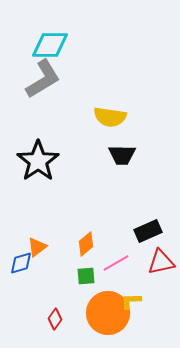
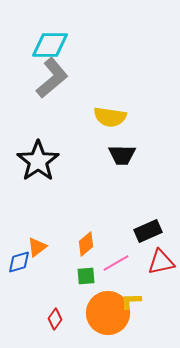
gray L-shape: moved 9 px right, 1 px up; rotated 9 degrees counterclockwise
blue diamond: moved 2 px left, 1 px up
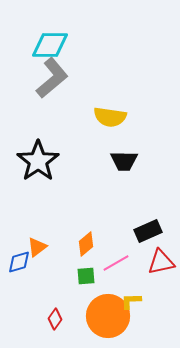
black trapezoid: moved 2 px right, 6 px down
orange circle: moved 3 px down
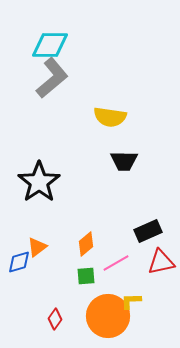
black star: moved 1 px right, 21 px down
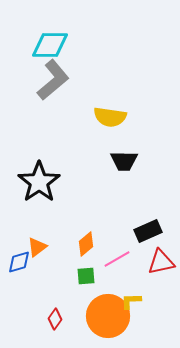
gray L-shape: moved 1 px right, 2 px down
pink line: moved 1 px right, 4 px up
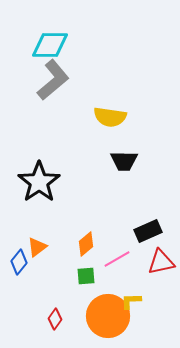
blue diamond: rotated 35 degrees counterclockwise
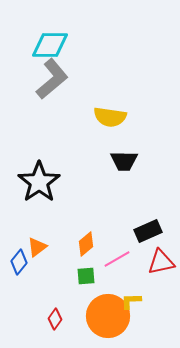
gray L-shape: moved 1 px left, 1 px up
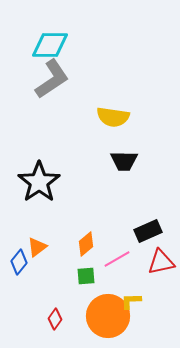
gray L-shape: rotated 6 degrees clockwise
yellow semicircle: moved 3 px right
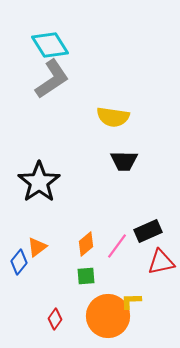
cyan diamond: rotated 57 degrees clockwise
pink line: moved 13 px up; rotated 24 degrees counterclockwise
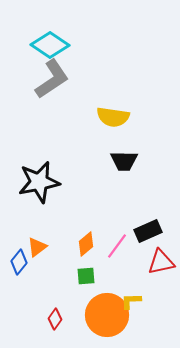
cyan diamond: rotated 24 degrees counterclockwise
black star: rotated 24 degrees clockwise
orange circle: moved 1 px left, 1 px up
